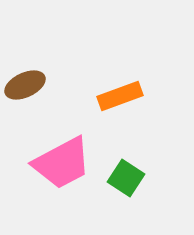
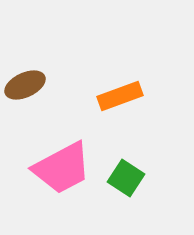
pink trapezoid: moved 5 px down
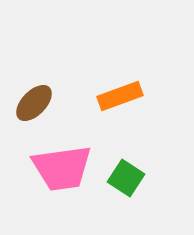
brown ellipse: moved 9 px right, 18 px down; rotated 21 degrees counterclockwise
pink trapezoid: rotated 20 degrees clockwise
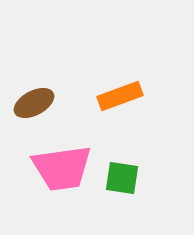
brown ellipse: rotated 18 degrees clockwise
green square: moved 4 px left; rotated 24 degrees counterclockwise
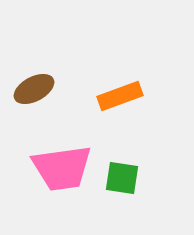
brown ellipse: moved 14 px up
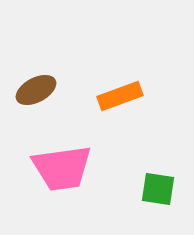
brown ellipse: moved 2 px right, 1 px down
green square: moved 36 px right, 11 px down
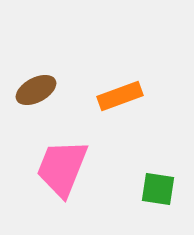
pink trapezoid: rotated 120 degrees clockwise
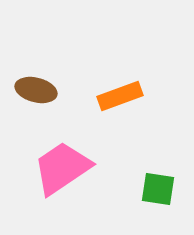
brown ellipse: rotated 42 degrees clockwise
pink trapezoid: rotated 34 degrees clockwise
